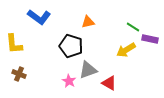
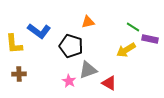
blue L-shape: moved 14 px down
brown cross: rotated 24 degrees counterclockwise
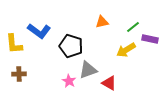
orange triangle: moved 14 px right
green line: rotated 72 degrees counterclockwise
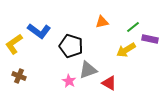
yellow L-shape: rotated 60 degrees clockwise
brown cross: moved 2 px down; rotated 24 degrees clockwise
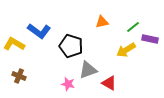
yellow L-shape: rotated 65 degrees clockwise
pink star: moved 1 px left, 3 px down; rotated 16 degrees counterclockwise
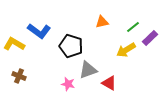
purple rectangle: moved 1 px up; rotated 56 degrees counterclockwise
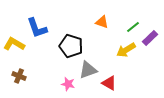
orange triangle: rotated 32 degrees clockwise
blue L-shape: moved 2 px left, 3 px up; rotated 35 degrees clockwise
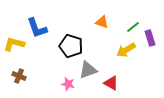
purple rectangle: rotated 63 degrees counterclockwise
yellow L-shape: rotated 15 degrees counterclockwise
red triangle: moved 2 px right
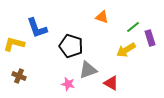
orange triangle: moved 5 px up
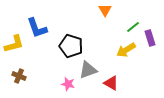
orange triangle: moved 3 px right, 7 px up; rotated 40 degrees clockwise
yellow L-shape: rotated 150 degrees clockwise
